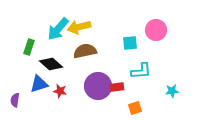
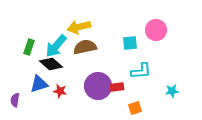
cyan arrow: moved 2 px left, 17 px down
brown semicircle: moved 4 px up
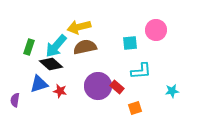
red rectangle: rotated 48 degrees clockwise
